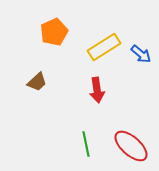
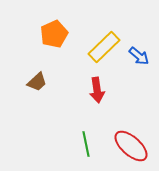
orange pentagon: moved 2 px down
yellow rectangle: rotated 12 degrees counterclockwise
blue arrow: moved 2 px left, 2 px down
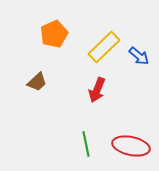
red arrow: rotated 30 degrees clockwise
red ellipse: rotated 30 degrees counterclockwise
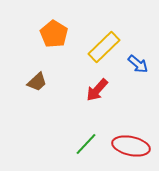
orange pentagon: rotated 16 degrees counterclockwise
blue arrow: moved 1 px left, 8 px down
red arrow: rotated 20 degrees clockwise
green line: rotated 55 degrees clockwise
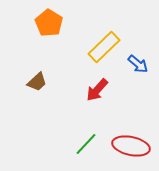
orange pentagon: moved 5 px left, 11 px up
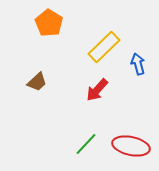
blue arrow: rotated 145 degrees counterclockwise
